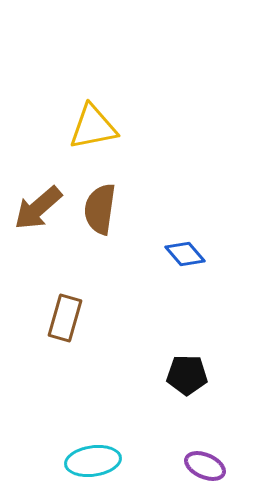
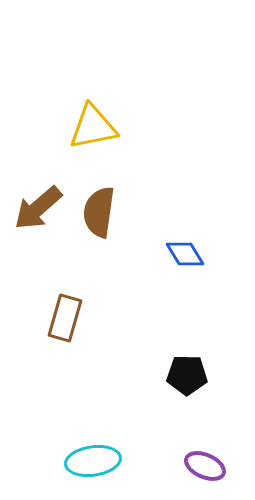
brown semicircle: moved 1 px left, 3 px down
blue diamond: rotated 9 degrees clockwise
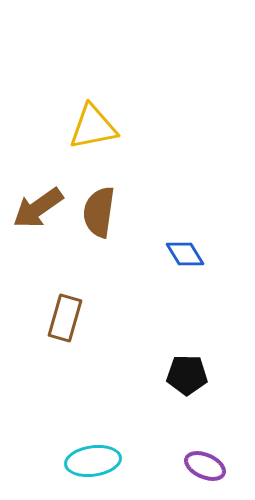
brown arrow: rotated 6 degrees clockwise
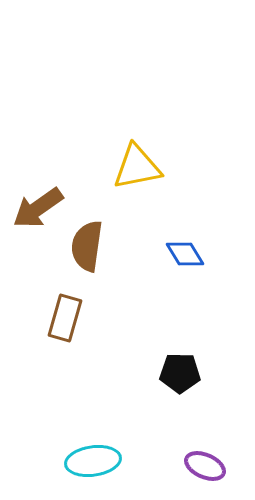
yellow triangle: moved 44 px right, 40 px down
brown semicircle: moved 12 px left, 34 px down
black pentagon: moved 7 px left, 2 px up
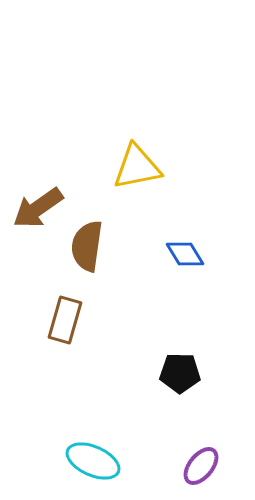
brown rectangle: moved 2 px down
cyan ellipse: rotated 32 degrees clockwise
purple ellipse: moved 4 px left; rotated 75 degrees counterclockwise
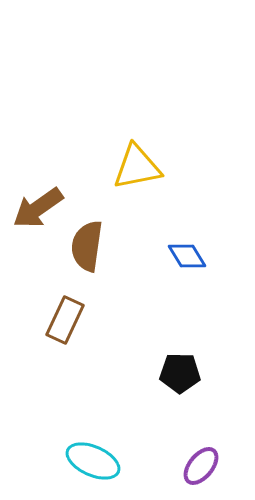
blue diamond: moved 2 px right, 2 px down
brown rectangle: rotated 9 degrees clockwise
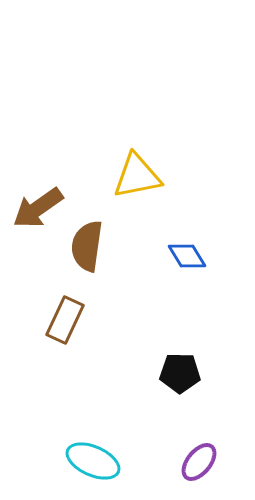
yellow triangle: moved 9 px down
purple ellipse: moved 2 px left, 4 px up
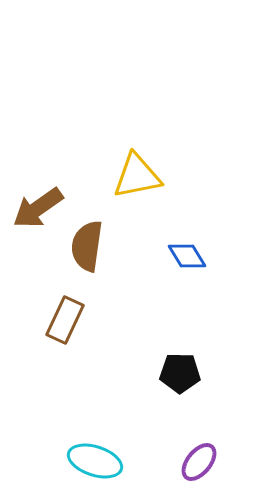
cyan ellipse: moved 2 px right; rotated 6 degrees counterclockwise
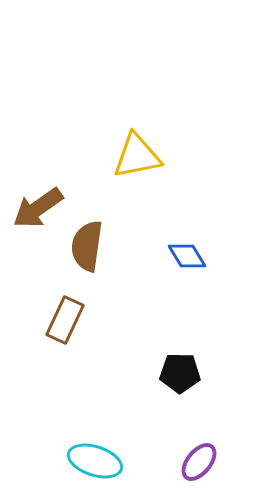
yellow triangle: moved 20 px up
